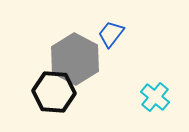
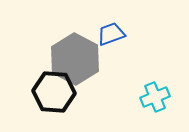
blue trapezoid: rotated 32 degrees clockwise
cyan cross: rotated 28 degrees clockwise
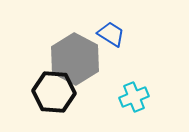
blue trapezoid: rotated 52 degrees clockwise
cyan cross: moved 21 px left
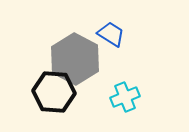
cyan cross: moved 9 px left
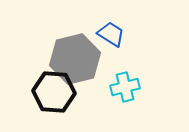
gray hexagon: rotated 18 degrees clockwise
cyan cross: moved 10 px up; rotated 8 degrees clockwise
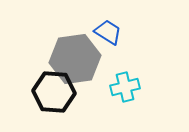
blue trapezoid: moved 3 px left, 2 px up
gray hexagon: rotated 6 degrees clockwise
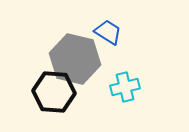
gray hexagon: rotated 21 degrees clockwise
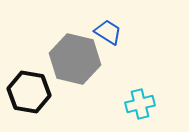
cyan cross: moved 15 px right, 17 px down
black hexagon: moved 25 px left; rotated 6 degrees clockwise
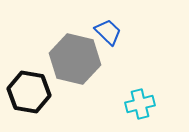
blue trapezoid: rotated 12 degrees clockwise
